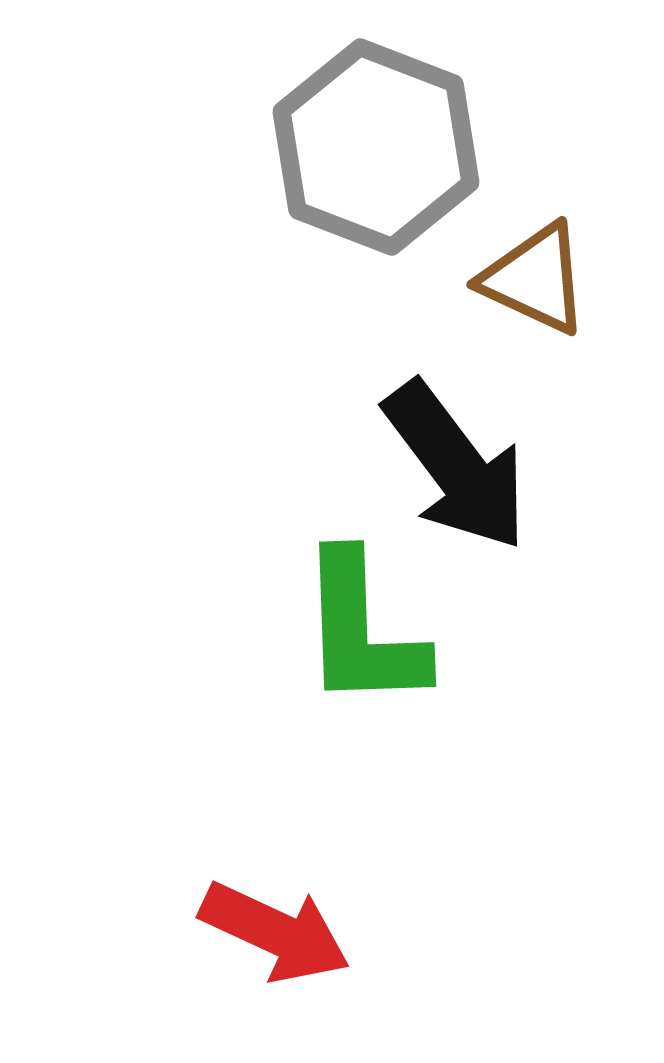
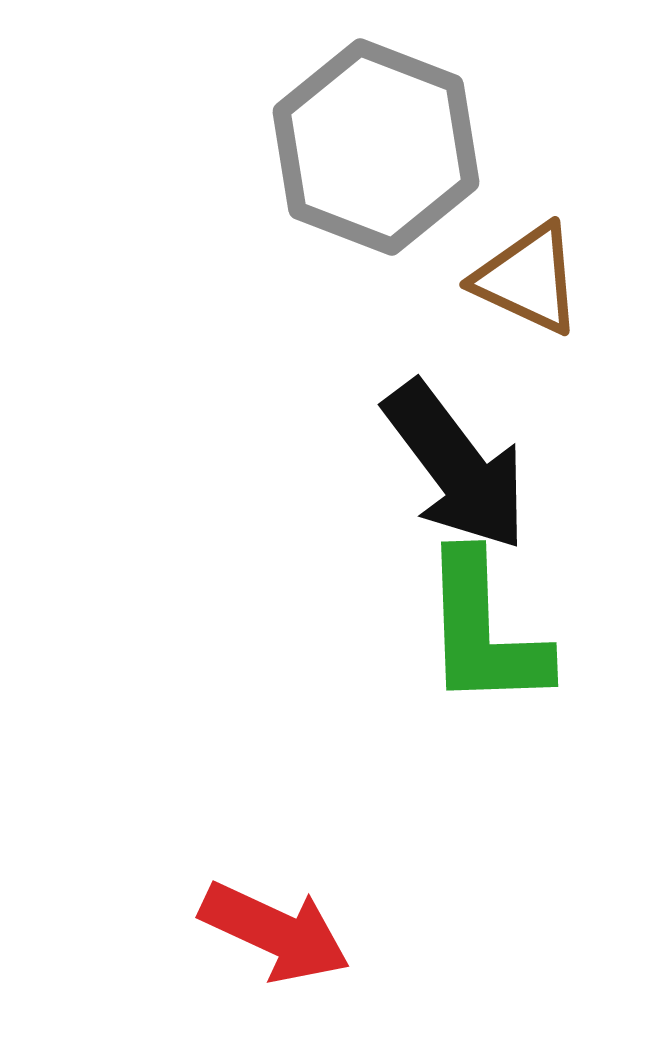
brown triangle: moved 7 px left
green L-shape: moved 122 px right
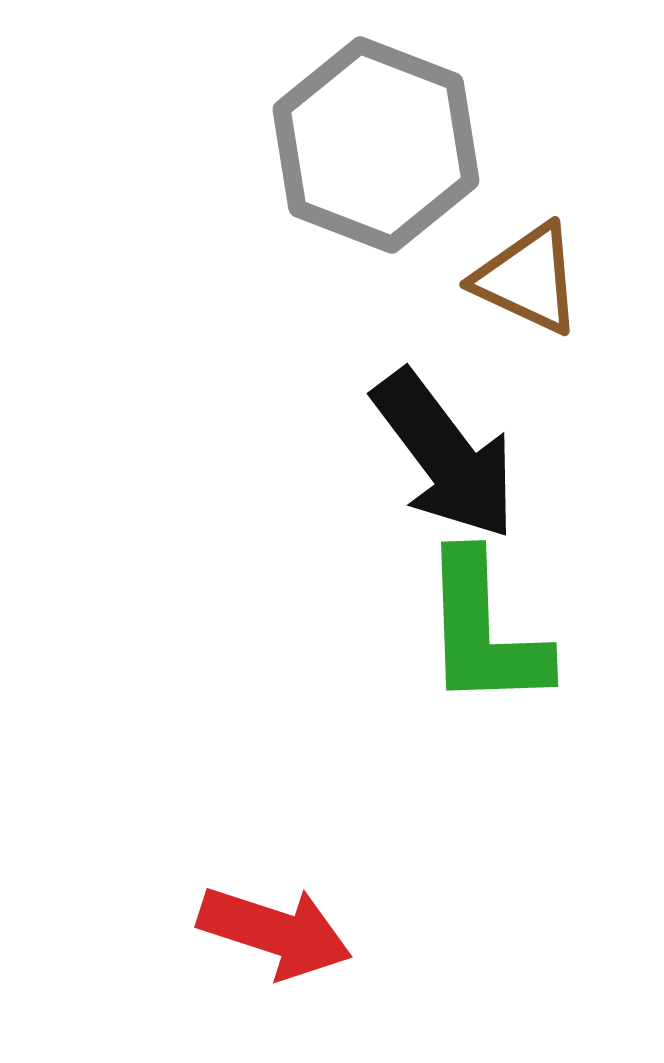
gray hexagon: moved 2 px up
black arrow: moved 11 px left, 11 px up
red arrow: rotated 7 degrees counterclockwise
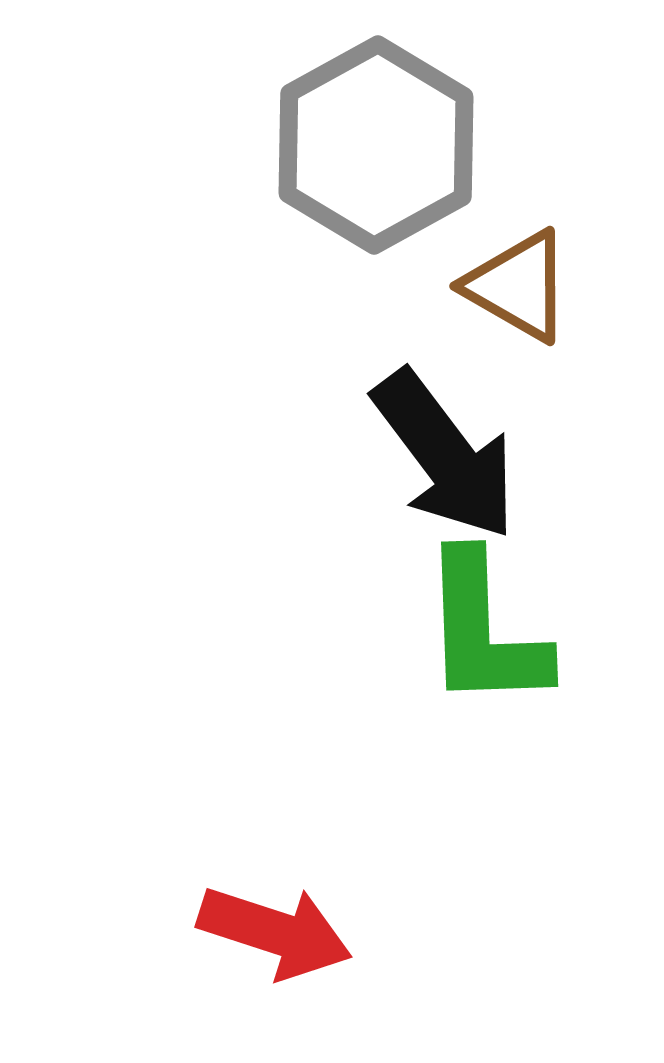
gray hexagon: rotated 10 degrees clockwise
brown triangle: moved 10 px left, 7 px down; rotated 5 degrees clockwise
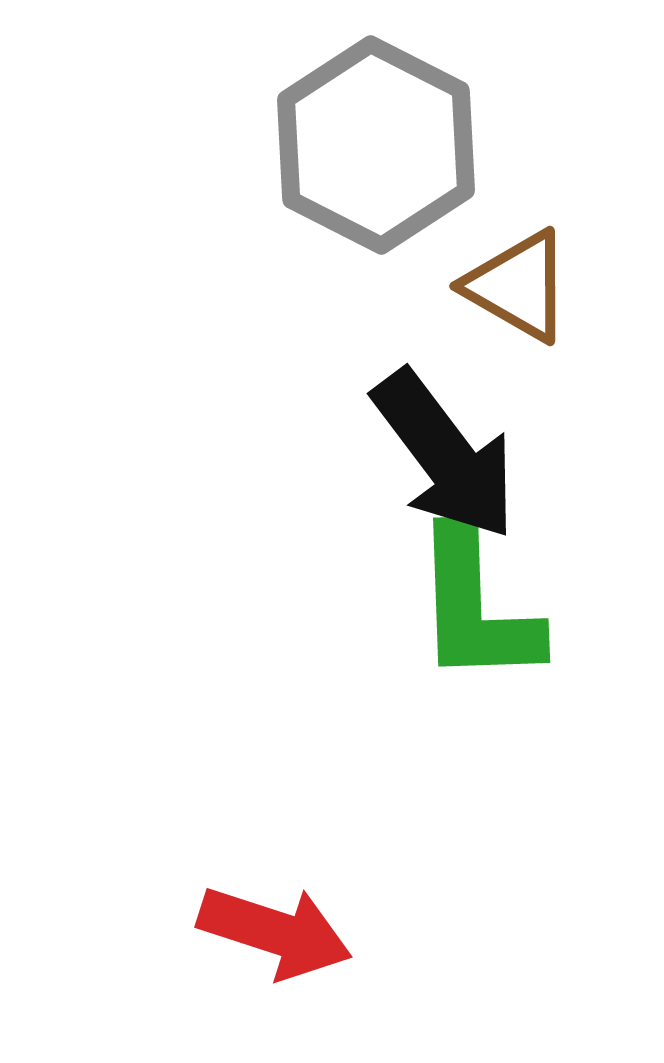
gray hexagon: rotated 4 degrees counterclockwise
green L-shape: moved 8 px left, 24 px up
